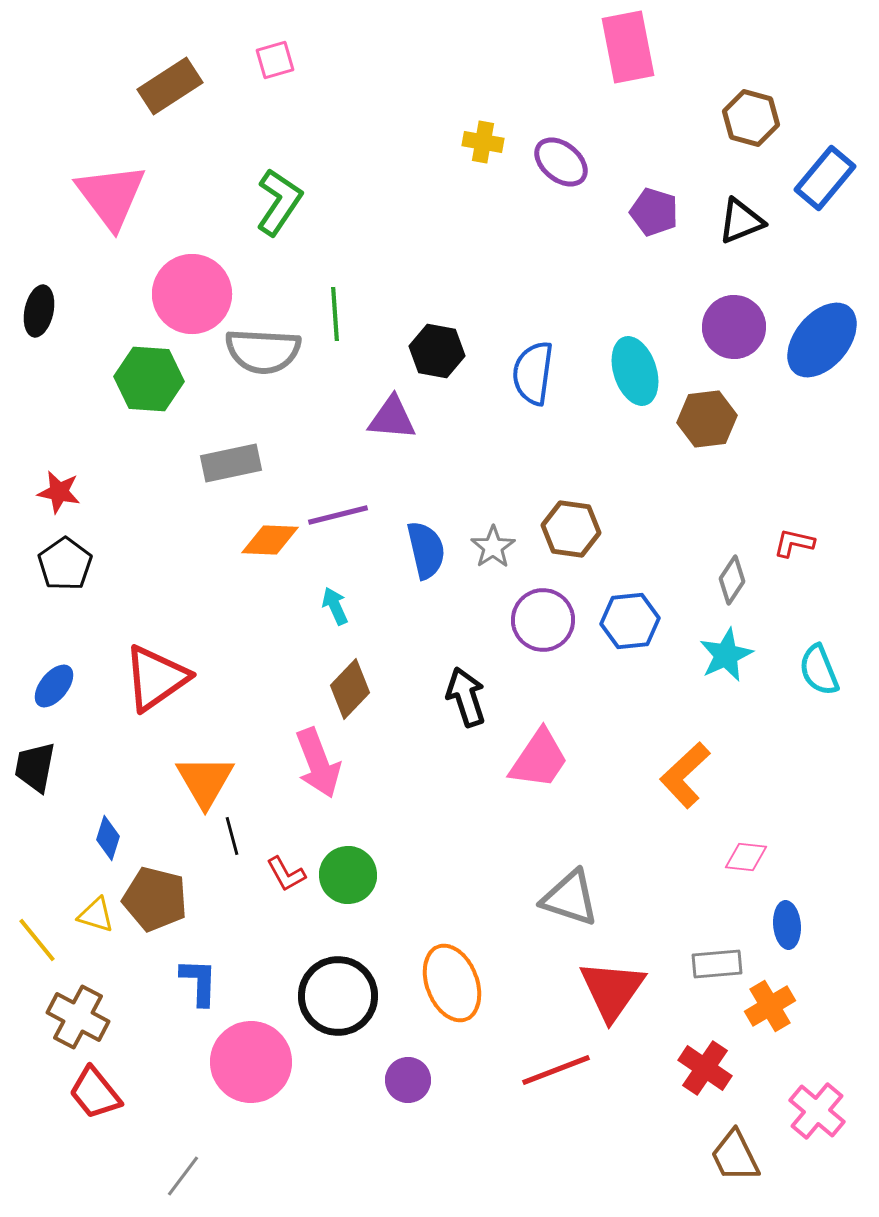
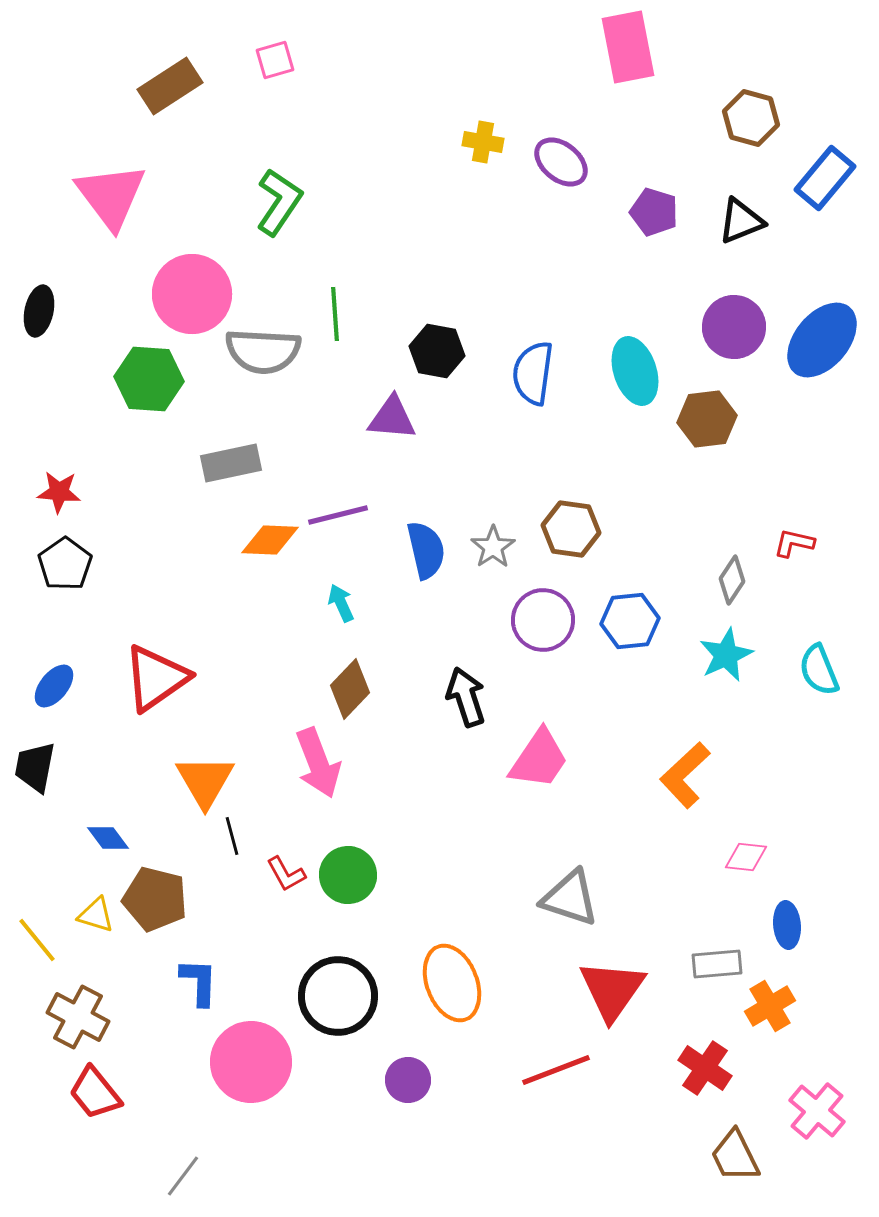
red star at (59, 492): rotated 6 degrees counterclockwise
cyan arrow at (335, 606): moved 6 px right, 3 px up
blue diamond at (108, 838): rotated 54 degrees counterclockwise
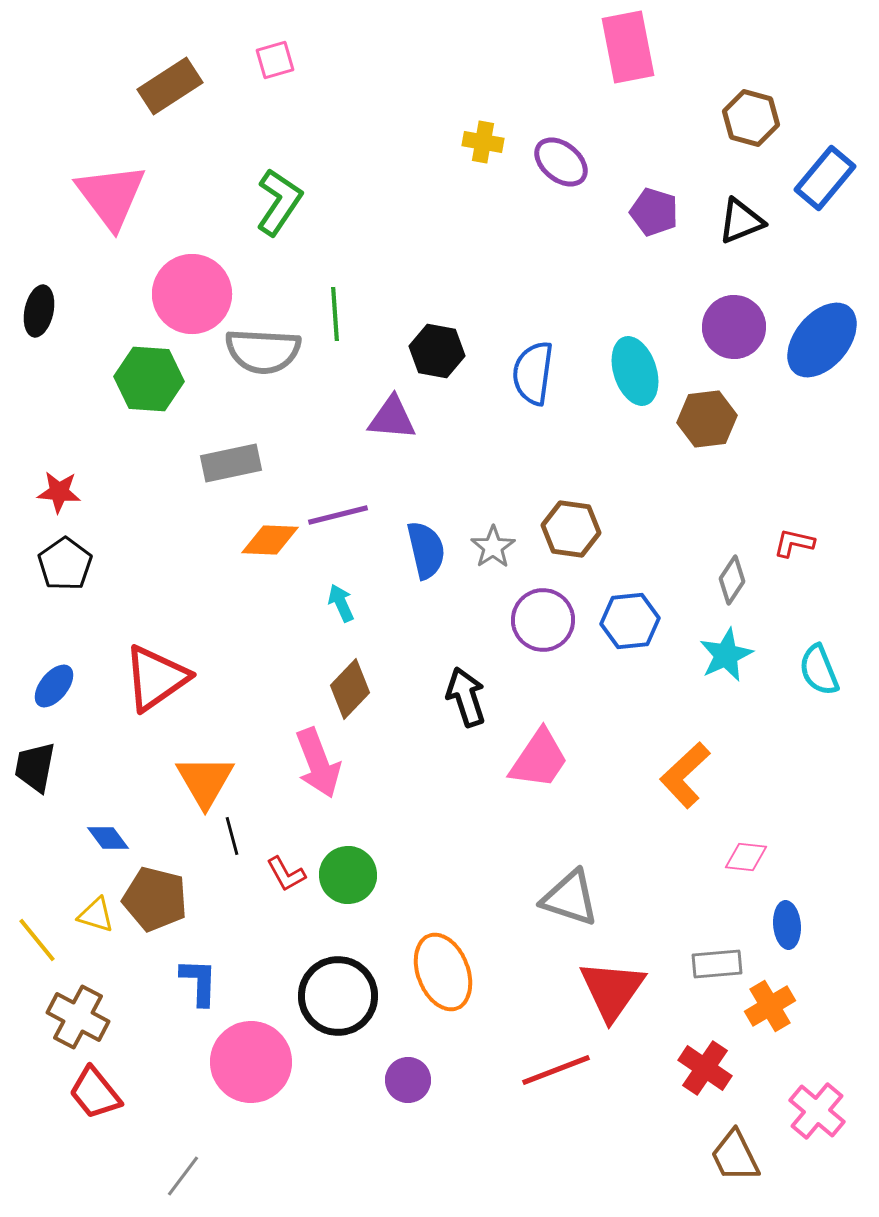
orange ellipse at (452, 983): moved 9 px left, 11 px up
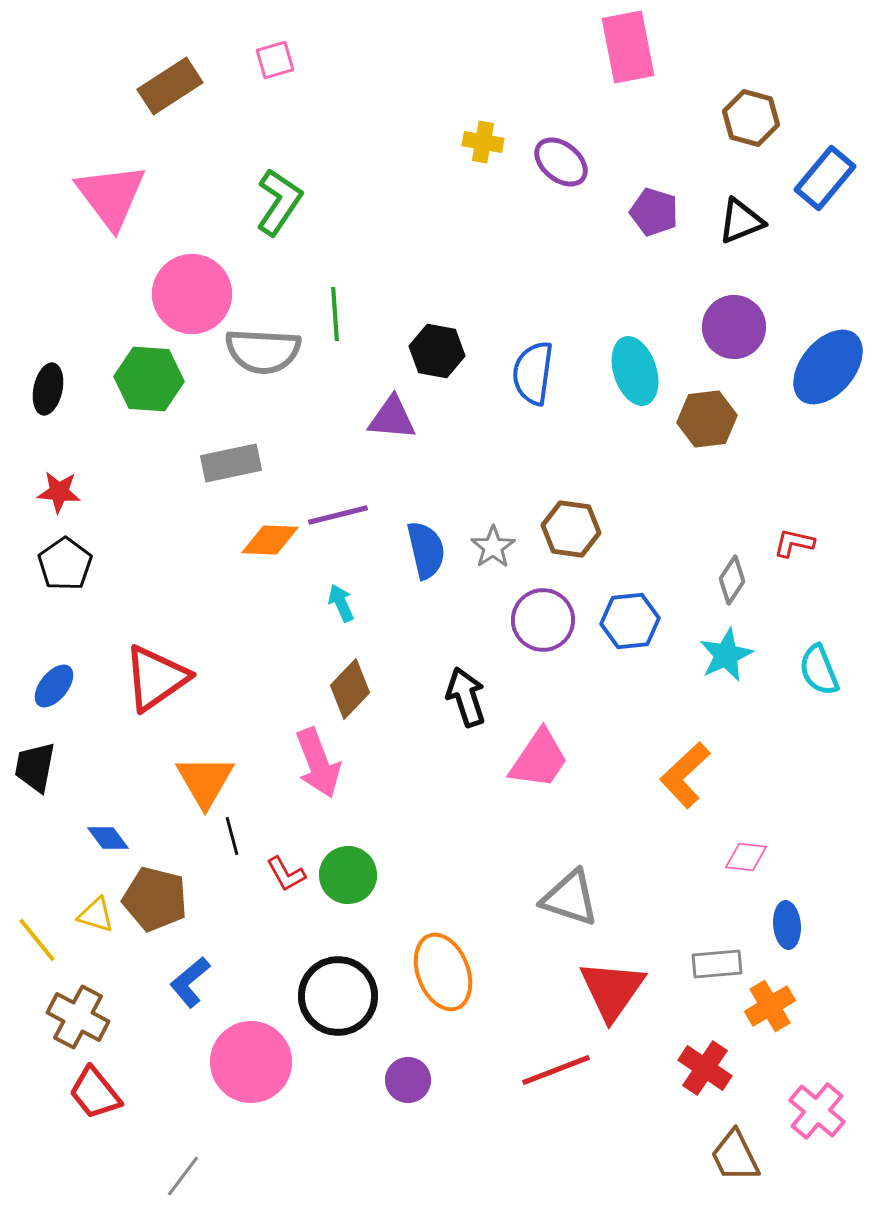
black ellipse at (39, 311): moved 9 px right, 78 px down
blue ellipse at (822, 340): moved 6 px right, 27 px down
blue L-shape at (199, 982): moved 9 px left; rotated 132 degrees counterclockwise
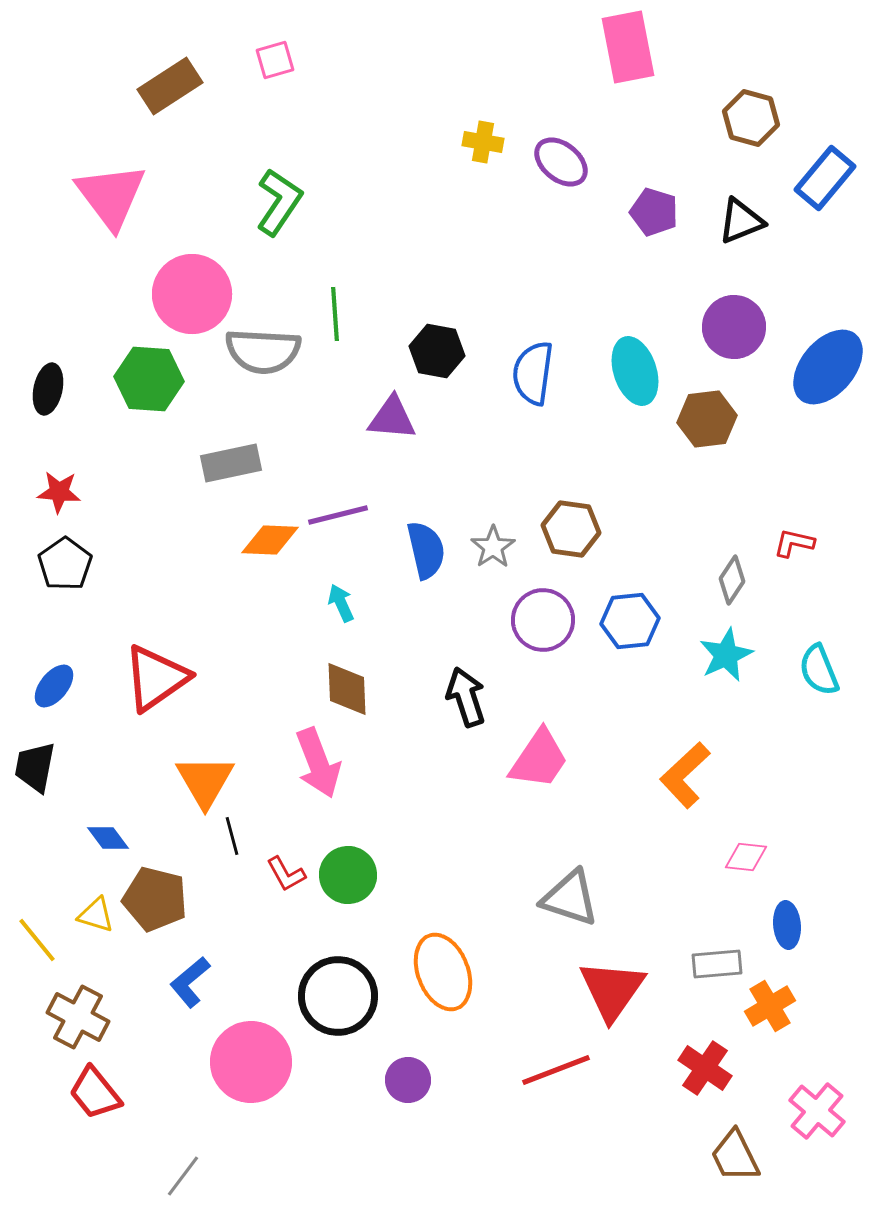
brown diamond at (350, 689): moved 3 px left; rotated 46 degrees counterclockwise
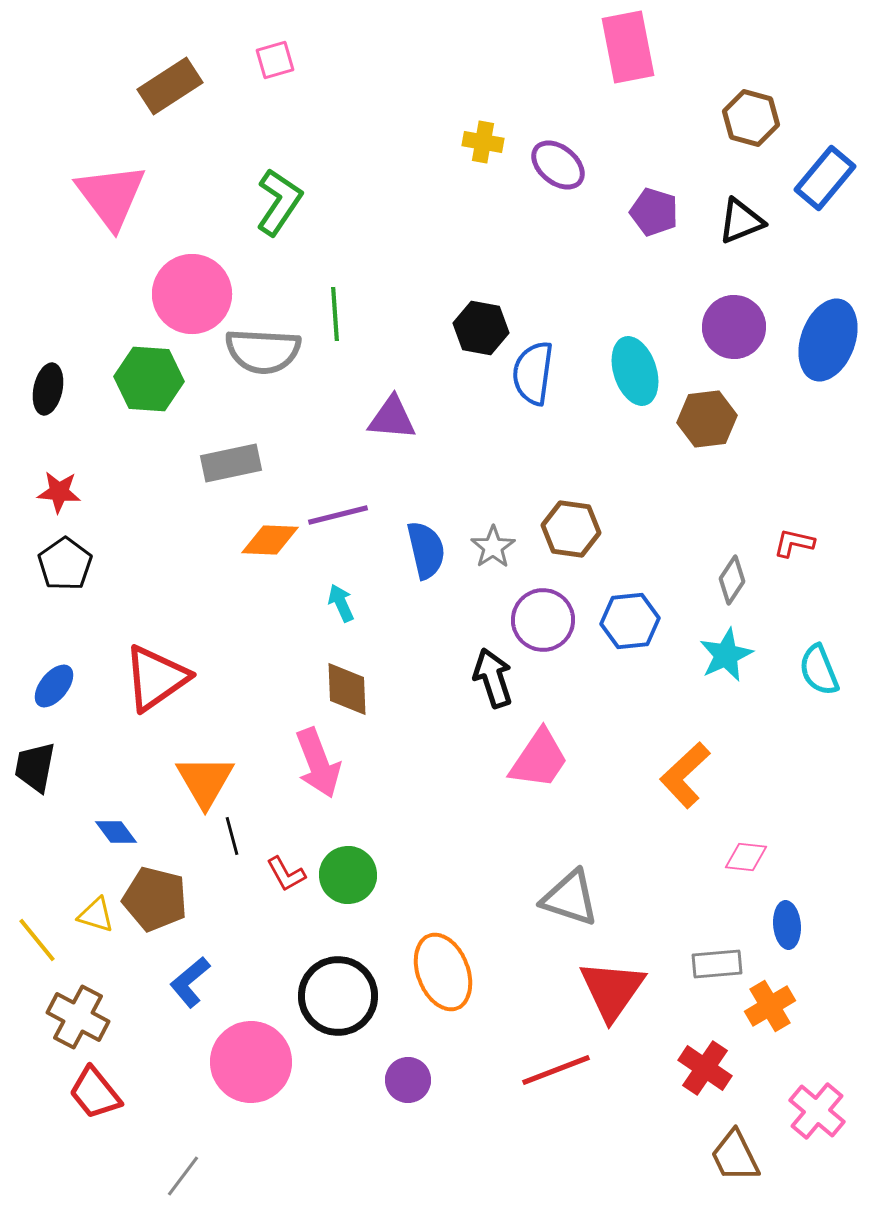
purple ellipse at (561, 162): moved 3 px left, 3 px down
black hexagon at (437, 351): moved 44 px right, 23 px up
blue ellipse at (828, 367): moved 27 px up; rotated 20 degrees counterclockwise
black arrow at (466, 697): moved 27 px right, 19 px up
blue diamond at (108, 838): moved 8 px right, 6 px up
